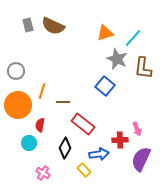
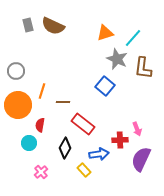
pink cross: moved 2 px left, 1 px up; rotated 16 degrees clockwise
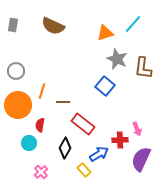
gray rectangle: moved 15 px left; rotated 24 degrees clockwise
cyan line: moved 14 px up
blue arrow: rotated 24 degrees counterclockwise
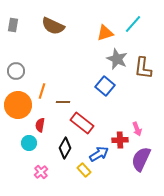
red rectangle: moved 1 px left, 1 px up
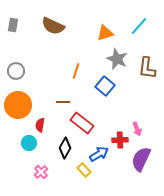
cyan line: moved 6 px right, 2 px down
brown L-shape: moved 4 px right
orange line: moved 34 px right, 20 px up
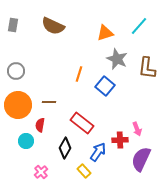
orange line: moved 3 px right, 3 px down
brown line: moved 14 px left
cyan circle: moved 3 px left, 2 px up
blue arrow: moved 1 px left, 2 px up; rotated 24 degrees counterclockwise
yellow rectangle: moved 1 px down
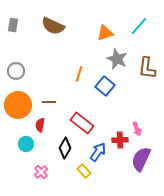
cyan circle: moved 3 px down
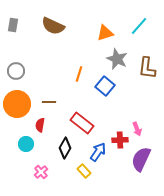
orange circle: moved 1 px left, 1 px up
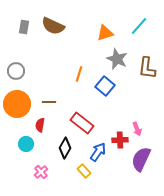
gray rectangle: moved 11 px right, 2 px down
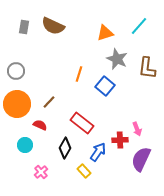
brown line: rotated 48 degrees counterclockwise
red semicircle: rotated 104 degrees clockwise
cyan circle: moved 1 px left, 1 px down
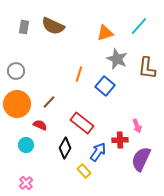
pink arrow: moved 3 px up
cyan circle: moved 1 px right
pink cross: moved 15 px left, 11 px down
